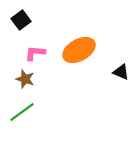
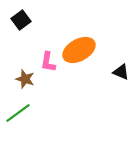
pink L-shape: moved 13 px right, 9 px down; rotated 85 degrees counterclockwise
green line: moved 4 px left, 1 px down
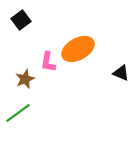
orange ellipse: moved 1 px left, 1 px up
black triangle: moved 1 px down
brown star: rotated 30 degrees clockwise
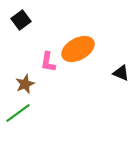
brown star: moved 5 px down
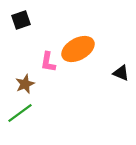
black square: rotated 18 degrees clockwise
green line: moved 2 px right
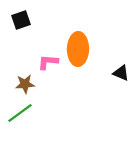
orange ellipse: rotated 60 degrees counterclockwise
pink L-shape: rotated 85 degrees clockwise
brown star: rotated 18 degrees clockwise
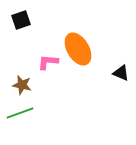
orange ellipse: rotated 32 degrees counterclockwise
brown star: moved 3 px left, 1 px down; rotated 18 degrees clockwise
green line: rotated 16 degrees clockwise
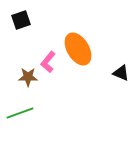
pink L-shape: rotated 55 degrees counterclockwise
brown star: moved 6 px right, 8 px up; rotated 12 degrees counterclockwise
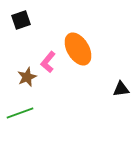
black triangle: moved 16 px down; rotated 30 degrees counterclockwise
brown star: moved 1 px left; rotated 24 degrees counterclockwise
